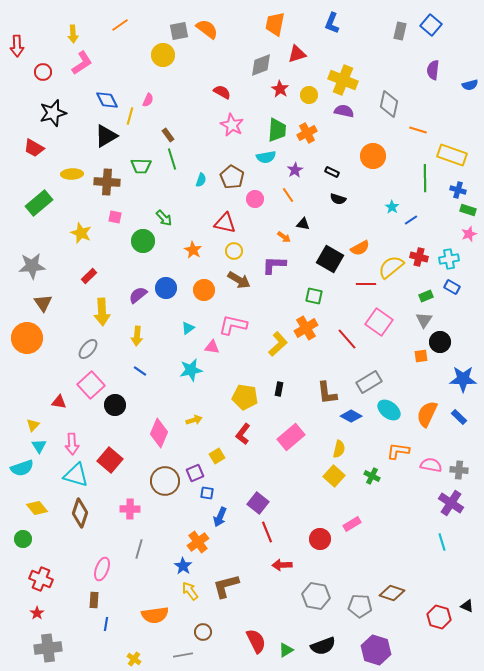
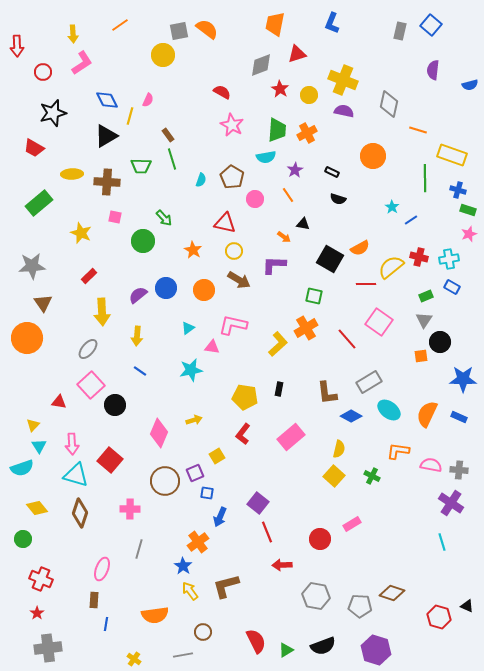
blue rectangle at (459, 417): rotated 21 degrees counterclockwise
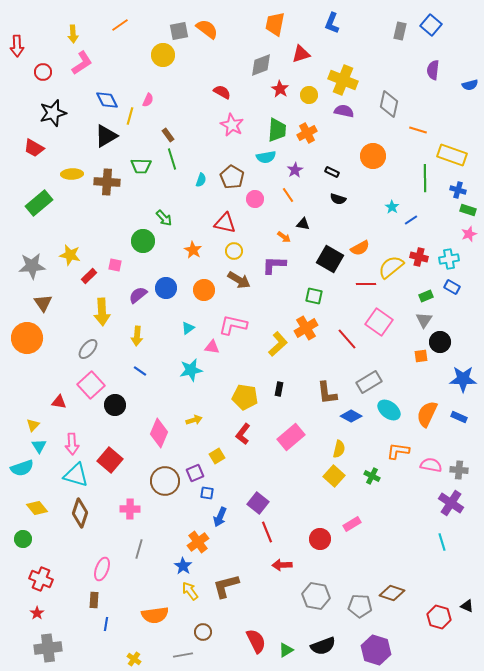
red triangle at (297, 54): moved 4 px right
pink square at (115, 217): moved 48 px down
yellow star at (81, 233): moved 11 px left, 22 px down; rotated 10 degrees counterclockwise
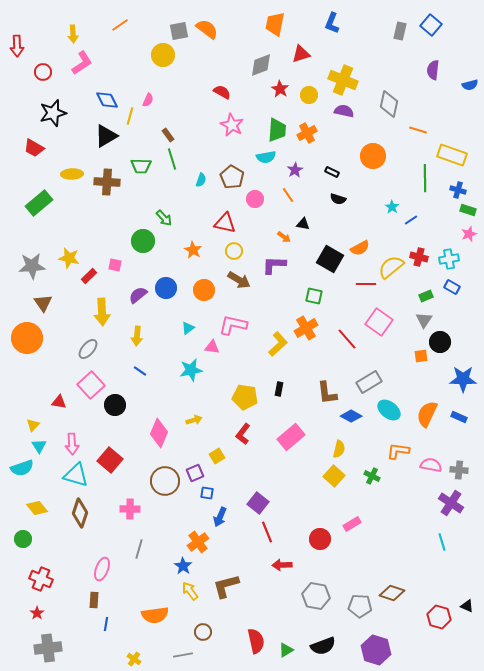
yellow star at (70, 255): moved 1 px left, 3 px down
red semicircle at (256, 641): rotated 15 degrees clockwise
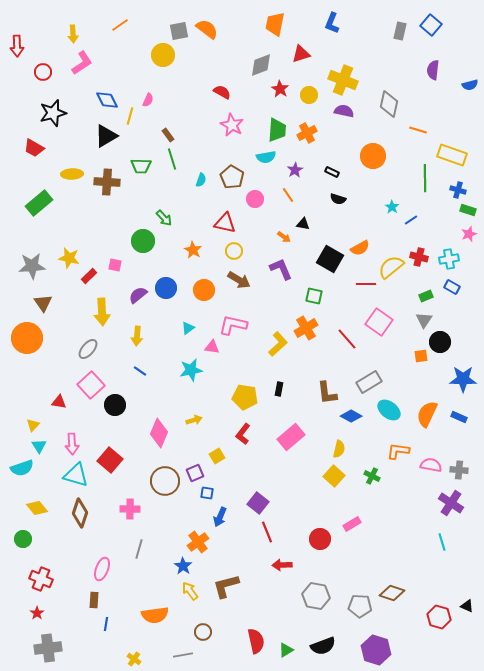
purple L-shape at (274, 265): moved 7 px right, 4 px down; rotated 65 degrees clockwise
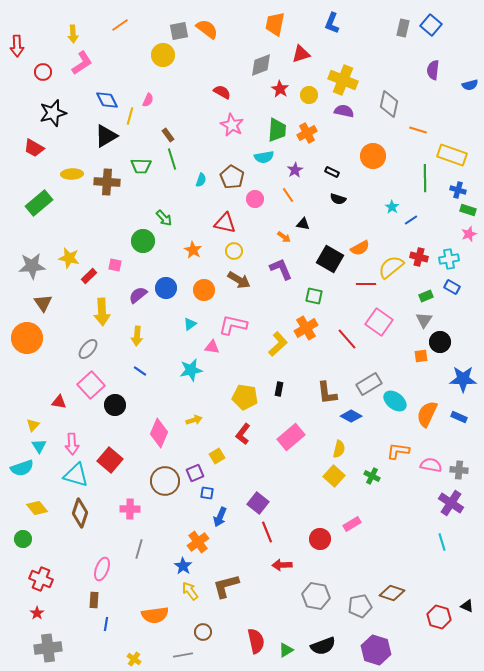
gray rectangle at (400, 31): moved 3 px right, 3 px up
cyan semicircle at (266, 157): moved 2 px left
cyan triangle at (188, 328): moved 2 px right, 4 px up
gray rectangle at (369, 382): moved 2 px down
cyan ellipse at (389, 410): moved 6 px right, 9 px up
gray pentagon at (360, 606): rotated 15 degrees counterclockwise
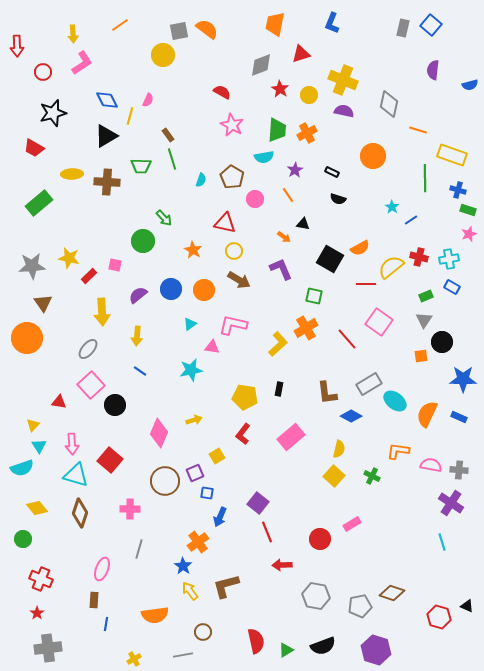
blue circle at (166, 288): moved 5 px right, 1 px down
black circle at (440, 342): moved 2 px right
yellow cross at (134, 659): rotated 24 degrees clockwise
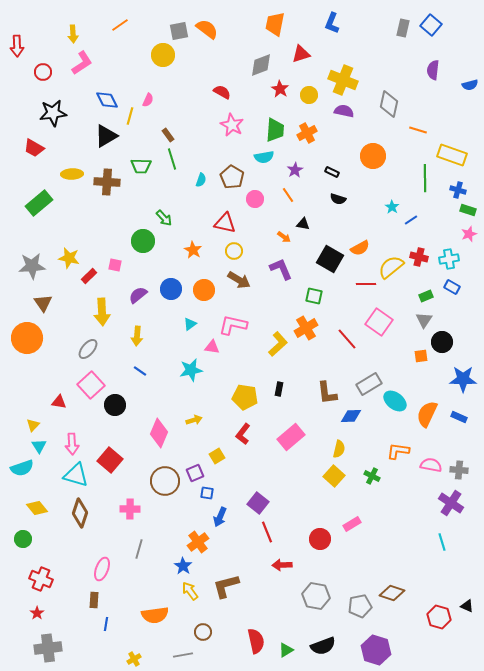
black star at (53, 113): rotated 8 degrees clockwise
green trapezoid at (277, 130): moved 2 px left
blue diamond at (351, 416): rotated 30 degrees counterclockwise
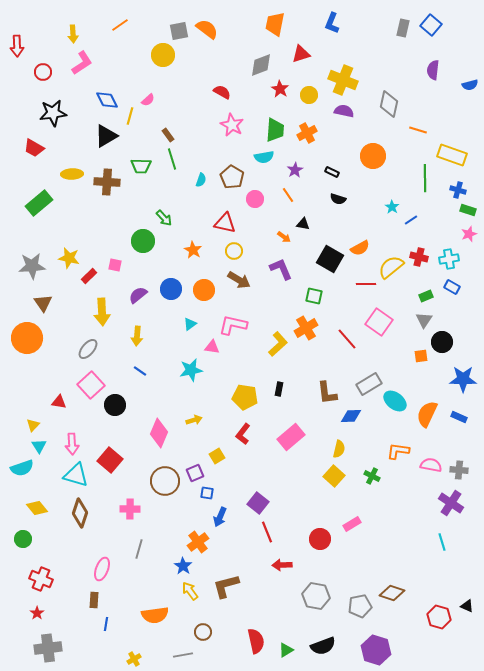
pink semicircle at (148, 100): rotated 24 degrees clockwise
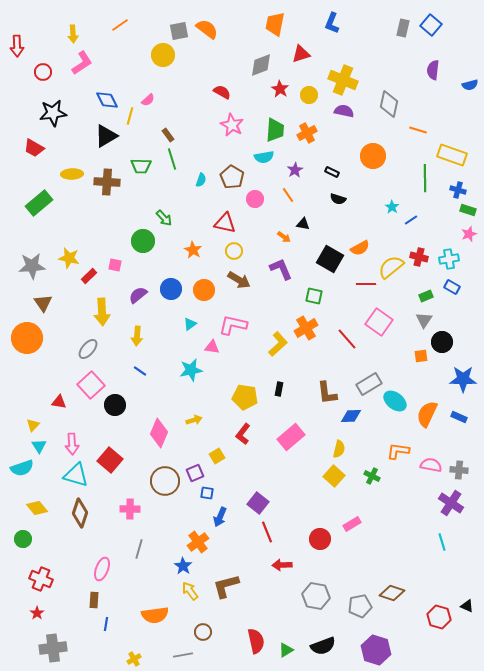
gray cross at (48, 648): moved 5 px right
